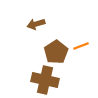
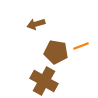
brown pentagon: rotated 30 degrees counterclockwise
brown cross: moved 1 px left, 1 px down; rotated 16 degrees clockwise
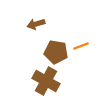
brown cross: moved 2 px right
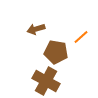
brown arrow: moved 5 px down
orange line: moved 9 px up; rotated 21 degrees counterclockwise
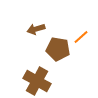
brown pentagon: moved 2 px right, 3 px up
brown cross: moved 9 px left
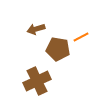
orange line: rotated 14 degrees clockwise
brown cross: rotated 36 degrees clockwise
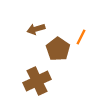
orange line: rotated 35 degrees counterclockwise
brown pentagon: rotated 25 degrees clockwise
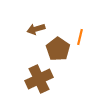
orange line: moved 1 px left; rotated 14 degrees counterclockwise
brown cross: moved 2 px right, 2 px up
